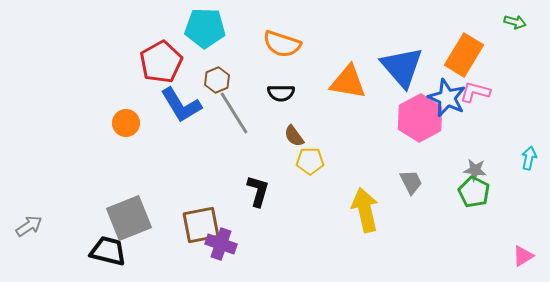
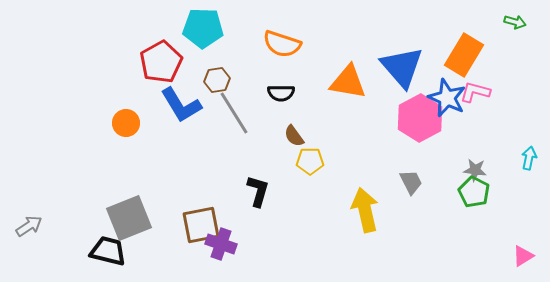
cyan pentagon: moved 2 px left
brown hexagon: rotated 15 degrees clockwise
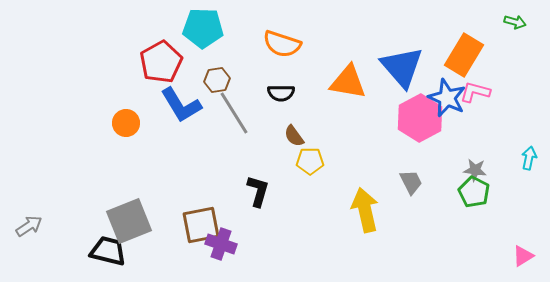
gray square: moved 3 px down
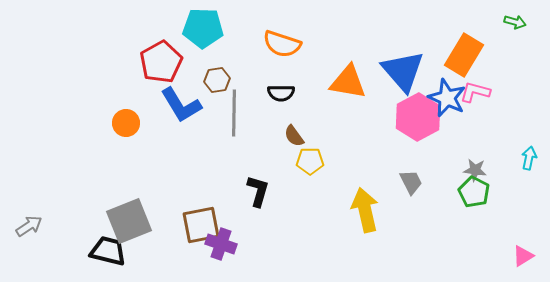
blue triangle: moved 1 px right, 4 px down
gray line: rotated 33 degrees clockwise
pink hexagon: moved 2 px left, 1 px up
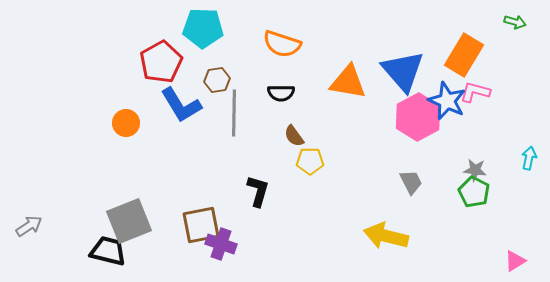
blue star: moved 3 px down
yellow arrow: moved 21 px right, 26 px down; rotated 63 degrees counterclockwise
pink triangle: moved 8 px left, 5 px down
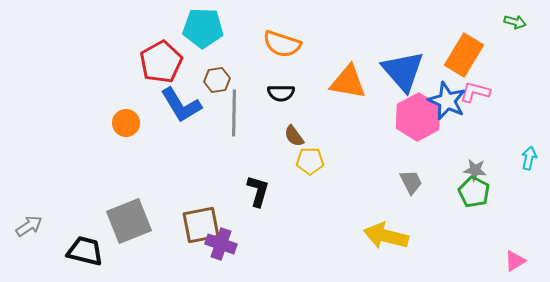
black trapezoid: moved 23 px left
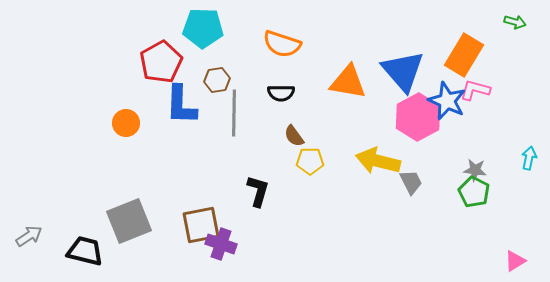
pink L-shape: moved 2 px up
blue L-shape: rotated 33 degrees clockwise
gray arrow: moved 10 px down
yellow arrow: moved 8 px left, 75 px up
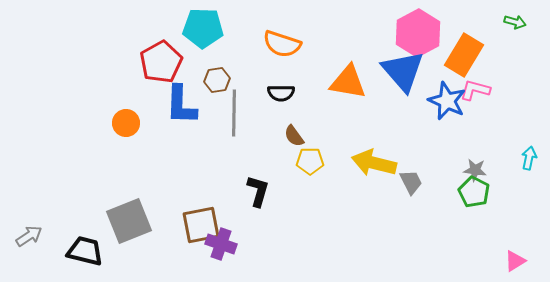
pink hexagon: moved 84 px up
yellow arrow: moved 4 px left, 2 px down
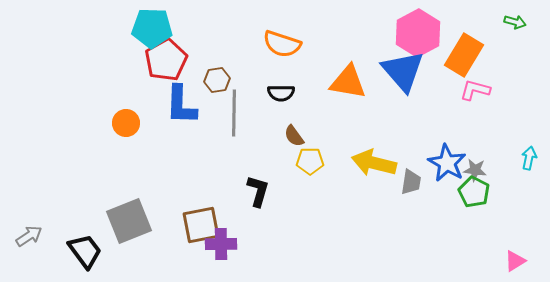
cyan pentagon: moved 51 px left
red pentagon: moved 5 px right, 2 px up
blue star: moved 62 px down; rotated 6 degrees clockwise
gray trapezoid: rotated 36 degrees clockwise
purple cross: rotated 20 degrees counterclockwise
black trapezoid: rotated 39 degrees clockwise
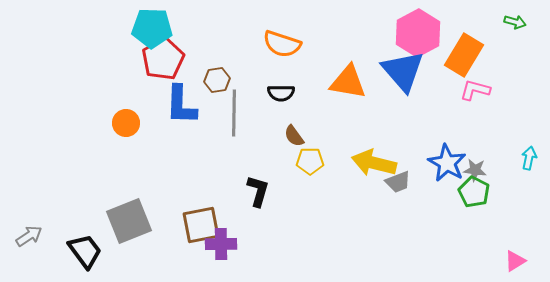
red pentagon: moved 3 px left, 1 px up
gray trapezoid: moved 13 px left; rotated 60 degrees clockwise
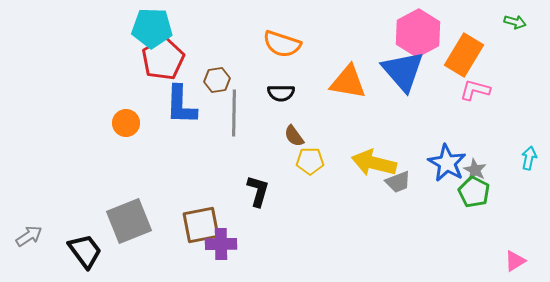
gray star: rotated 20 degrees clockwise
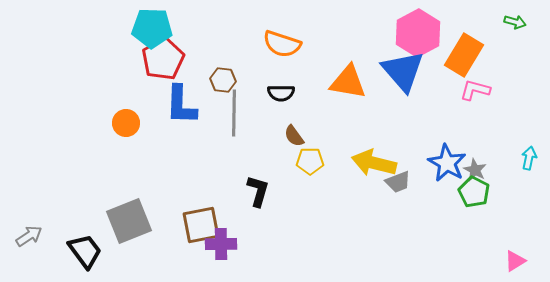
brown hexagon: moved 6 px right; rotated 15 degrees clockwise
